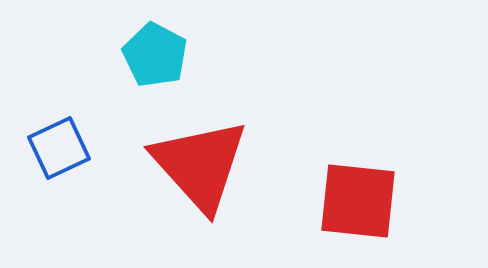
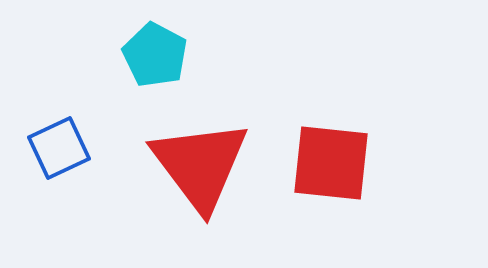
red triangle: rotated 5 degrees clockwise
red square: moved 27 px left, 38 px up
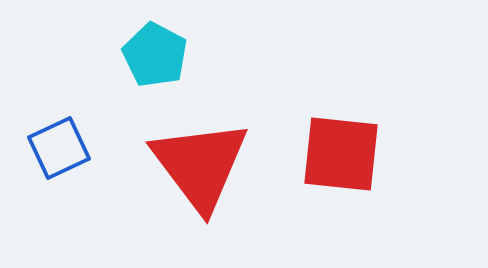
red square: moved 10 px right, 9 px up
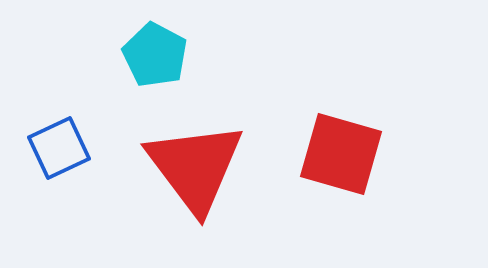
red square: rotated 10 degrees clockwise
red triangle: moved 5 px left, 2 px down
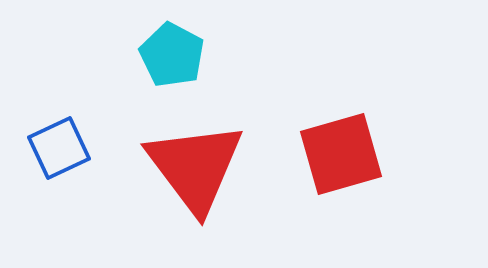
cyan pentagon: moved 17 px right
red square: rotated 32 degrees counterclockwise
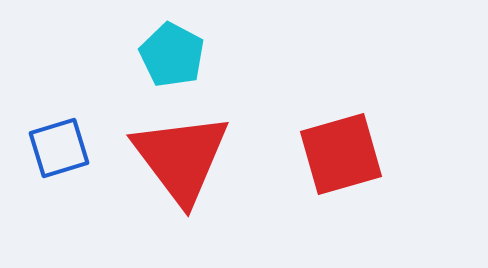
blue square: rotated 8 degrees clockwise
red triangle: moved 14 px left, 9 px up
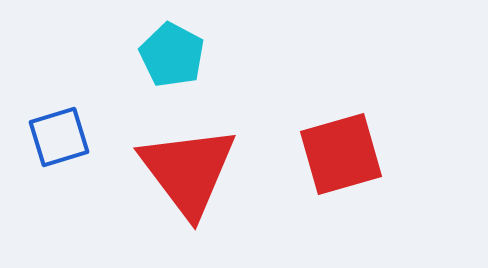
blue square: moved 11 px up
red triangle: moved 7 px right, 13 px down
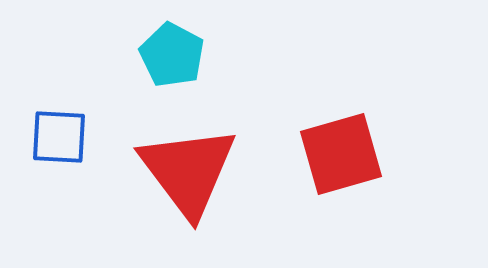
blue square: rotated 20 degrees clockwise
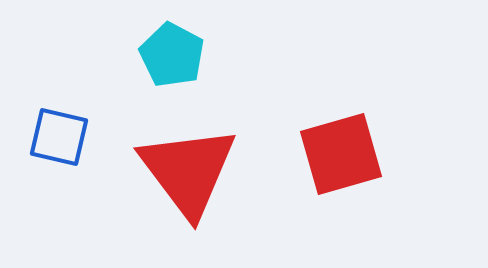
blue square: rotated 10 degrees clockwise
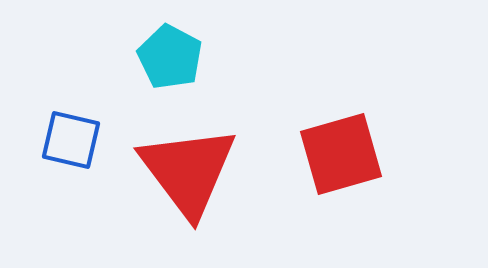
cyan pentagon: moved 2 px left, 2 px down
blue square: moved 12 px right, 3 px down
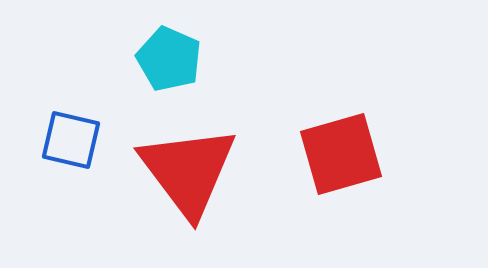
cyan pentagon: moved 1 px left, 2 px down; rotated 4 degrees counterclockwise
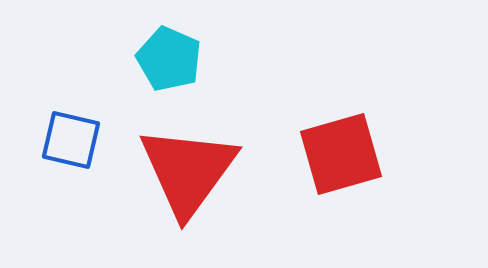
red triangle: rotated 13 degrees clockwise
